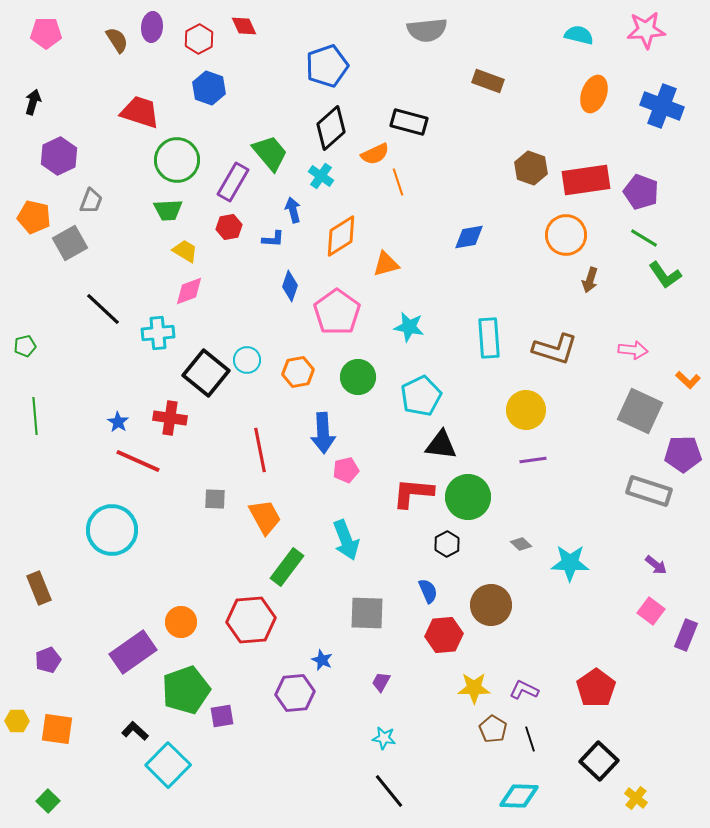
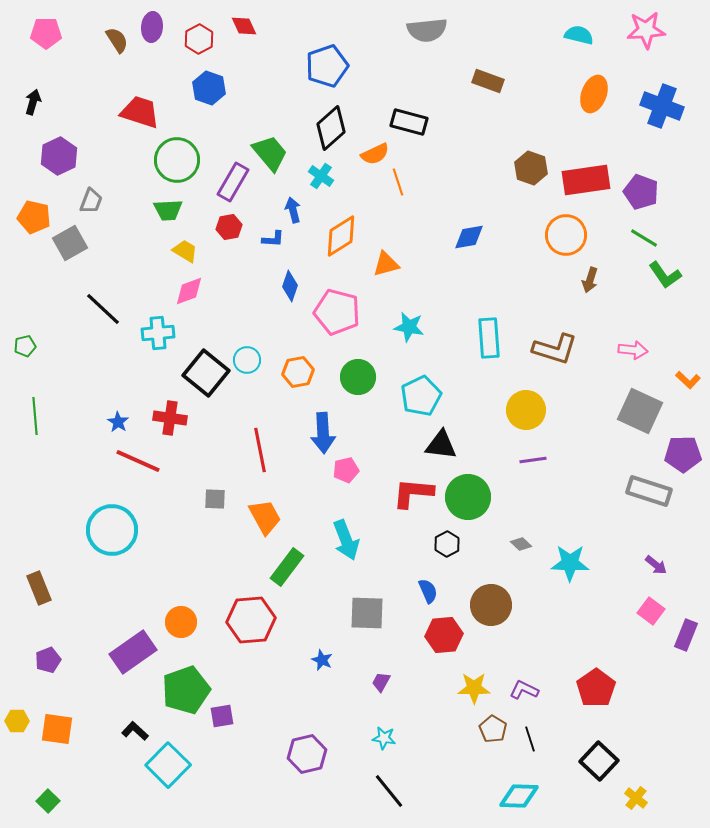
pink pentagon at (337, 312): rotated 21 degrees counterclockwise
purple hexagon at (295, 693): moved 12 px right, 61 px down; rotated 9 degrees counterclockwise
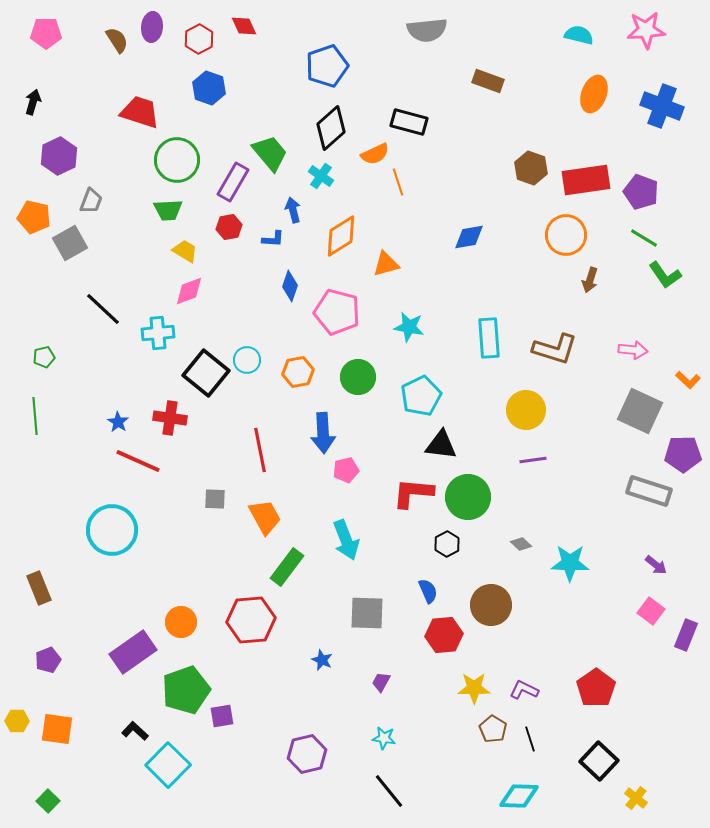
green pentagon at (25, 346): moved 19 px right, 11 px down
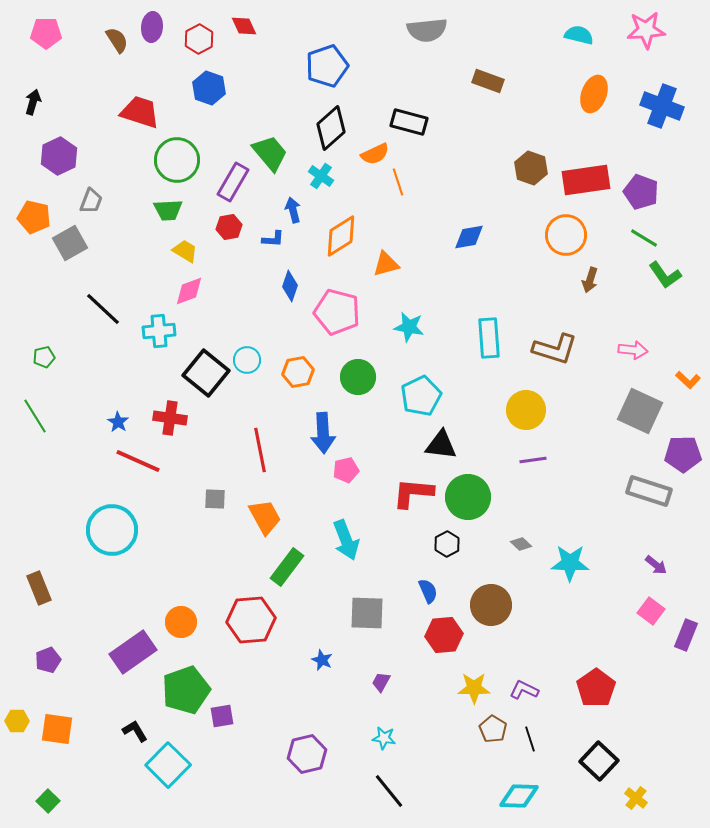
cyan cross at (158, 333): moved 1 px right, 2 px up
green line at (35, 416): rotated 27 degrees counterclockwise
black L-shape at (135, 731): rotated 16 degrees clockwise
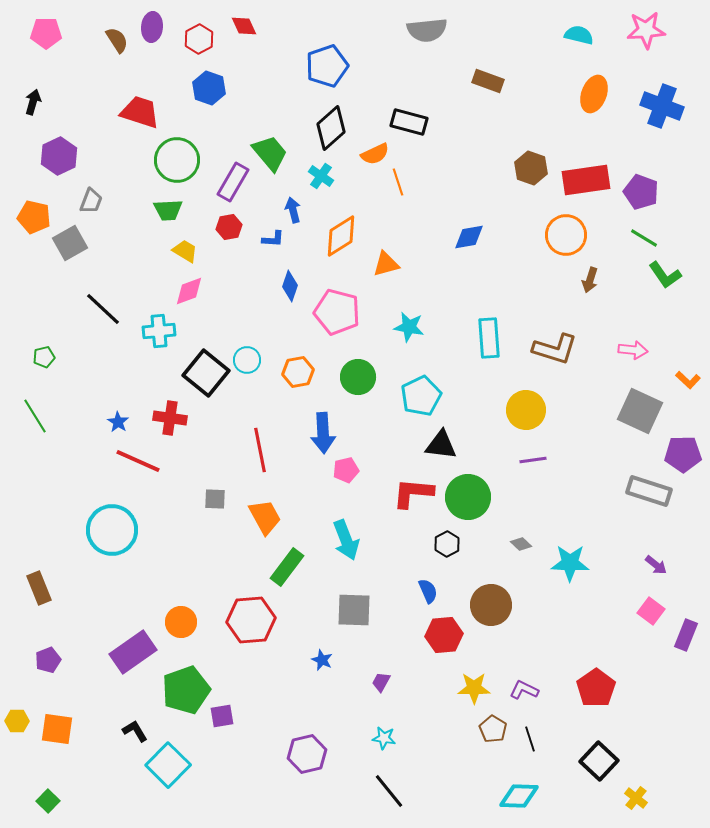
gray square at (367, 613): moved 13 px left, 3 px up
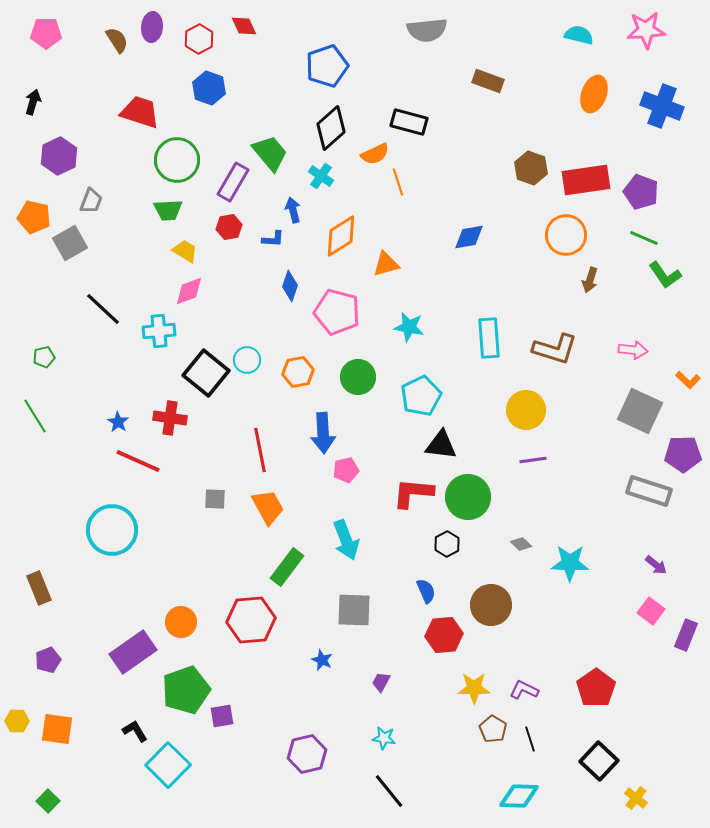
green line at (644, 238): rotated 8 degrees counterclockwise
orange trapezoid at (265, 517): moved 3 px right, 10 px up
blue semicircle at (428, 591): moved 2 px left
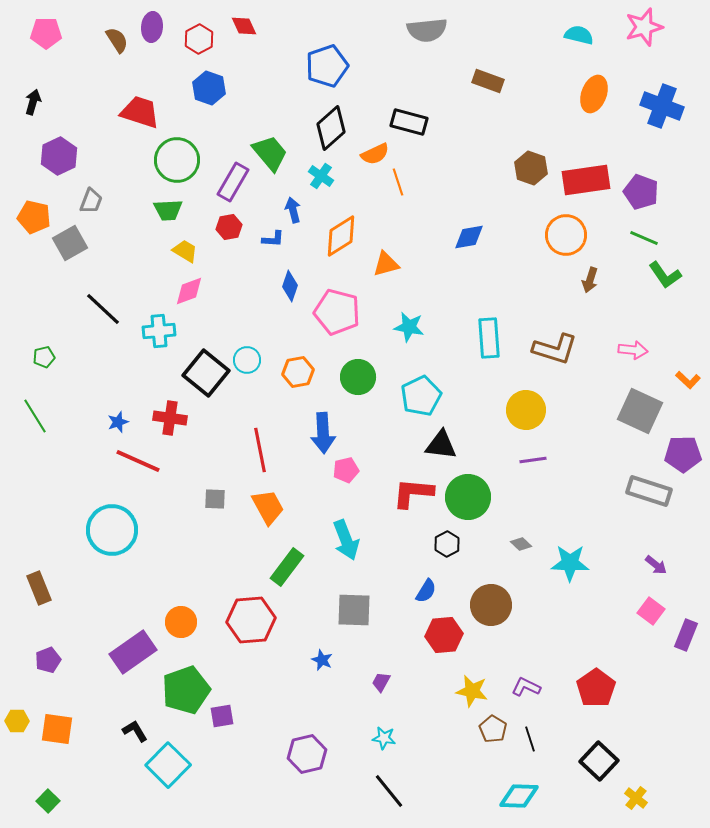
pink star at (646, 30): moved 2 px left, 3 px up; rotated 12 degrees counterclockwise
blue star at (118, 422): rotated 20 degrees clockwise
blue semicircle at (426, 591): rotated 55 degrees clockwise
yellow star at (474, 688): moved 2 px left, 3 px down; rotated 12 degrees clockwise
purple L-shape at (524, 690): moved 2 px right, 3 px up
